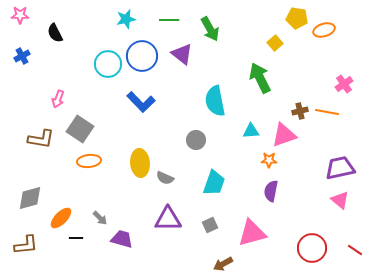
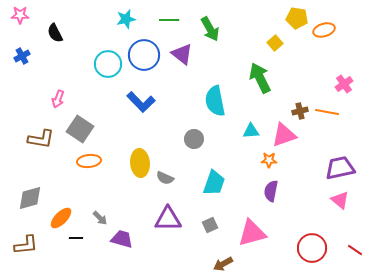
blue circle at (142, 56): moved 2 px right, 1 px up
gray circle at (196, 140): moved 2 px left, 1 px up
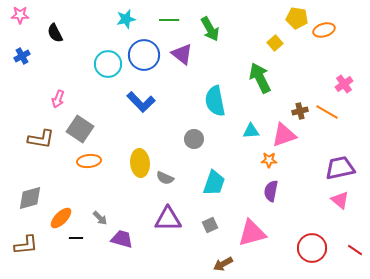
orange line at (327, 112): rotated 20 degrees clockwise
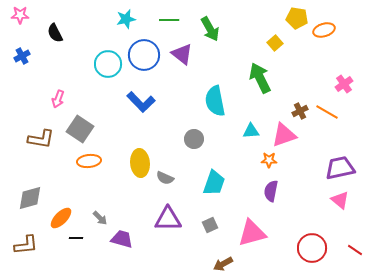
brown cross at (300, 111): rotated 14 degrees counterclockwise
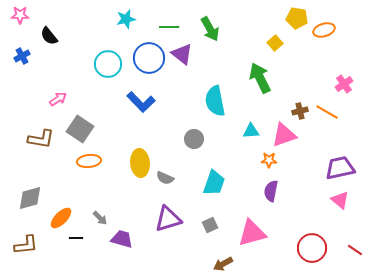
green line at (169, 20): moved 7 px down
black semicircle at (55, 33): moved 6 px left, 3 px down; rotated 12 degrees counterclockwise
blue circle at (144, 55): moved 5 px right, 3 px down
pink arrow at (58, 99): rotated 144 degrees counterclockwise
brown cross at (300, 111): rotated 14 degrees clockwise
purple triangle at (168, 219): rotated 16 degrees counterclockwise
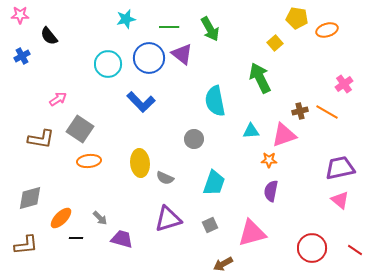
orange ellipse at (324, 30): moved 3 px right
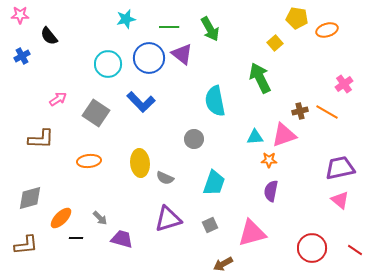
gray square at (80, 129): moved 16 px right, 16 px up
cyan triangle at (251, 131): moved 4 px right, 6 px down
brown L-shape at (41, 139): rotated 8 degrees counterclockwise
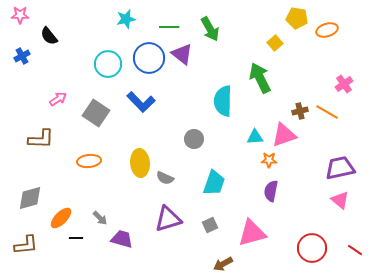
cyan semicircle at (215, 101): moved 8 px right; rotated 12 degrees clockwise
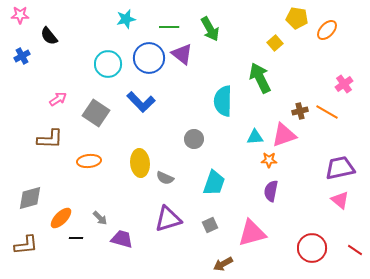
orange ellipse at (327, 30): rotated 30 degrees counterclockwise
brown L-shape at (41, 139): moved 9 px right
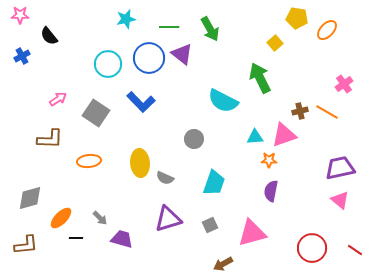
cyan semicircle at (223, 101): rotated 64 degrees counterclockwise
